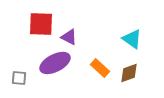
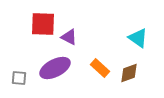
red square: moved 2 px right
cyan triangle: moved 6 px right, 1 px up
purple ellipse: moved 5 px down
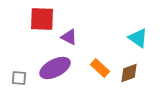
red square: moved 1 px left, 5 px up
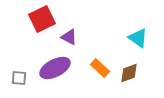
red square: rotated 28 degrees counterclockwise
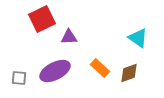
purple triangle: rotated 30 degrees counterclockwise
purple ellipse: moved 3 px down
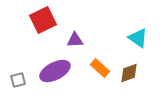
red square: moved 1 px right, 1 px down
purple triangle: moved 6 px right, 3 px down
gray square: moved 1 px left, 2 px down; rotated 21 degrees counterclockwise
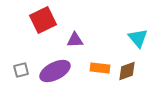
cyan triangle: rotated 15 degrees clockwise
orange rectangle: rotated 36 degrees counterclockwise
brown diamond: moved 2 px left, 2 px up
gray square: moved 3 px right, 10 px up
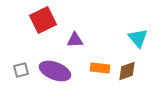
purple ellipse: rotated 48 degrees clockwise
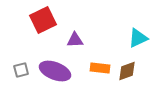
cyan triangle: rotated 45 degrees clockwise
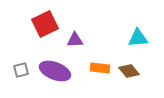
red square: moved 2 px right, 4 px down
cyan triangle: rotated 20 degrees clockwise
brown diamond: moved 2 px right; rotated 70 degrees clockwise
